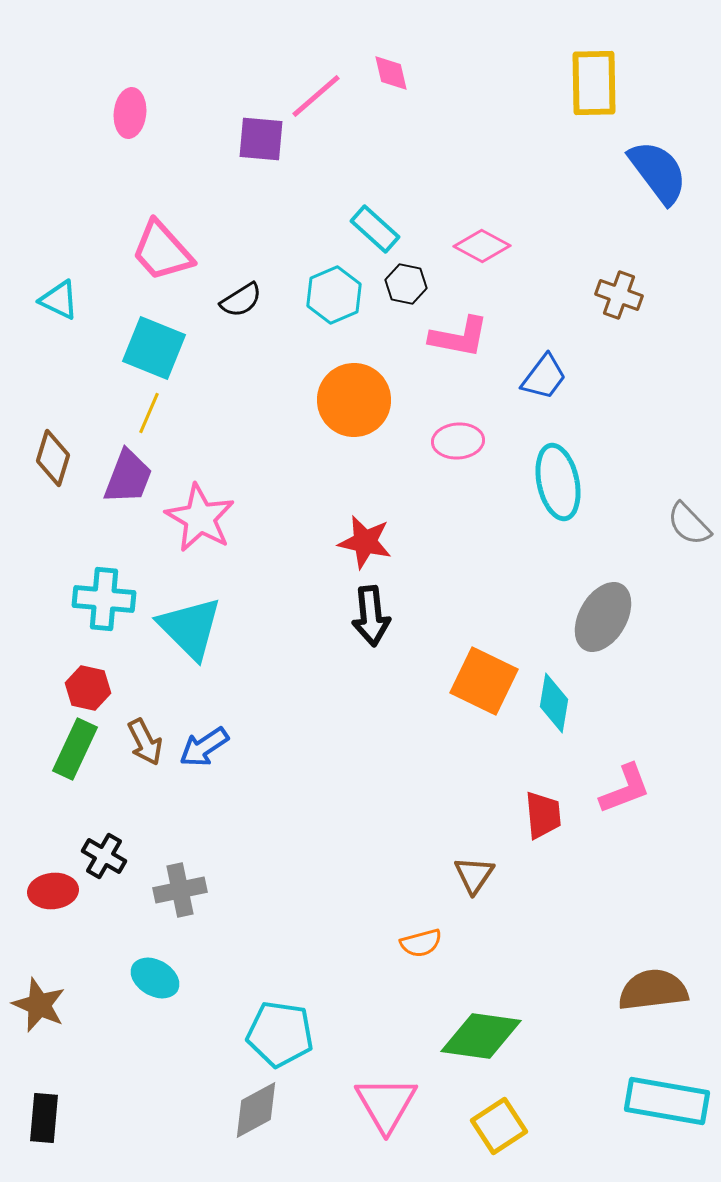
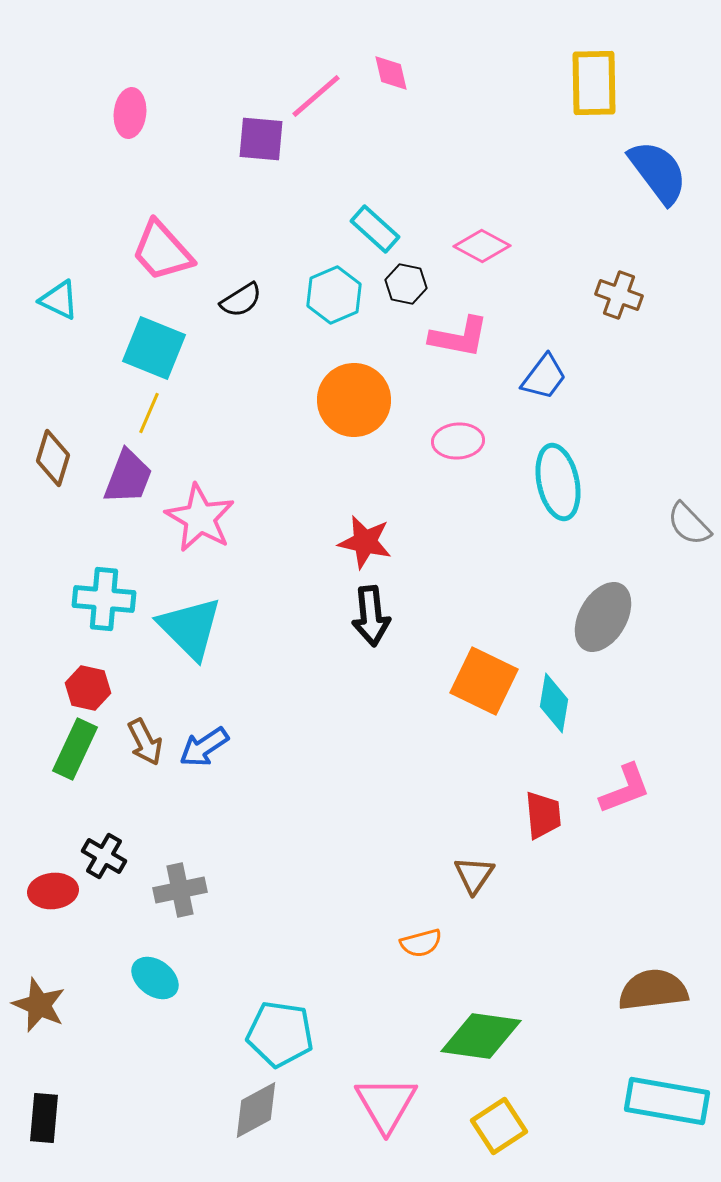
cyan ellipse at (155, 978): rotated 6 degrees clockwise
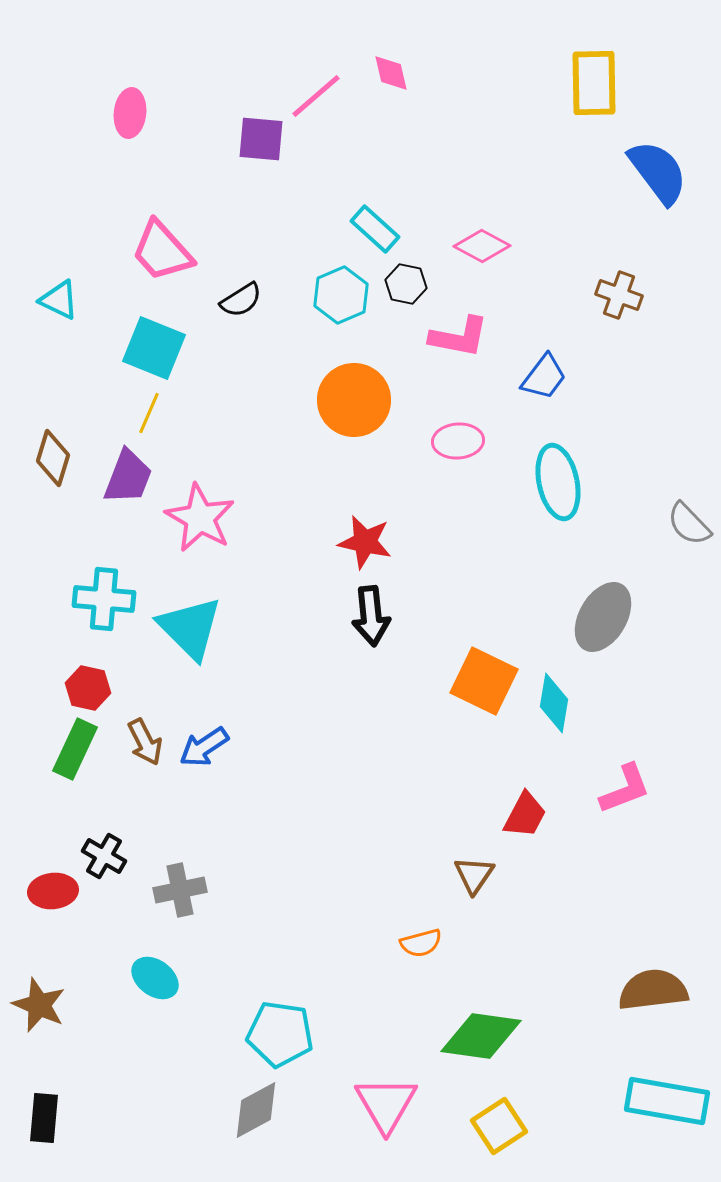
cyan hexagon at (334, 295): moved 7 px right
red trapezoid at (543, 815): moved 18 px left; rotated 33 degrees clockwise
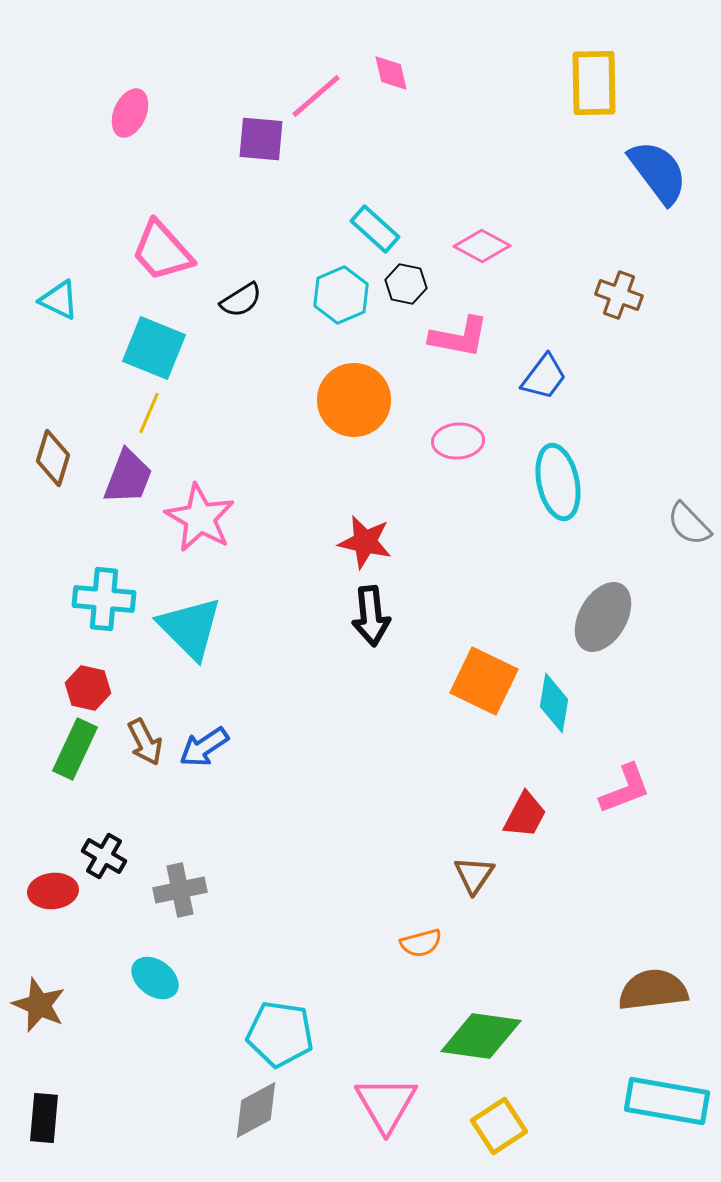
pink ellipse at (130, 113): rotated 18 degrees clockwise
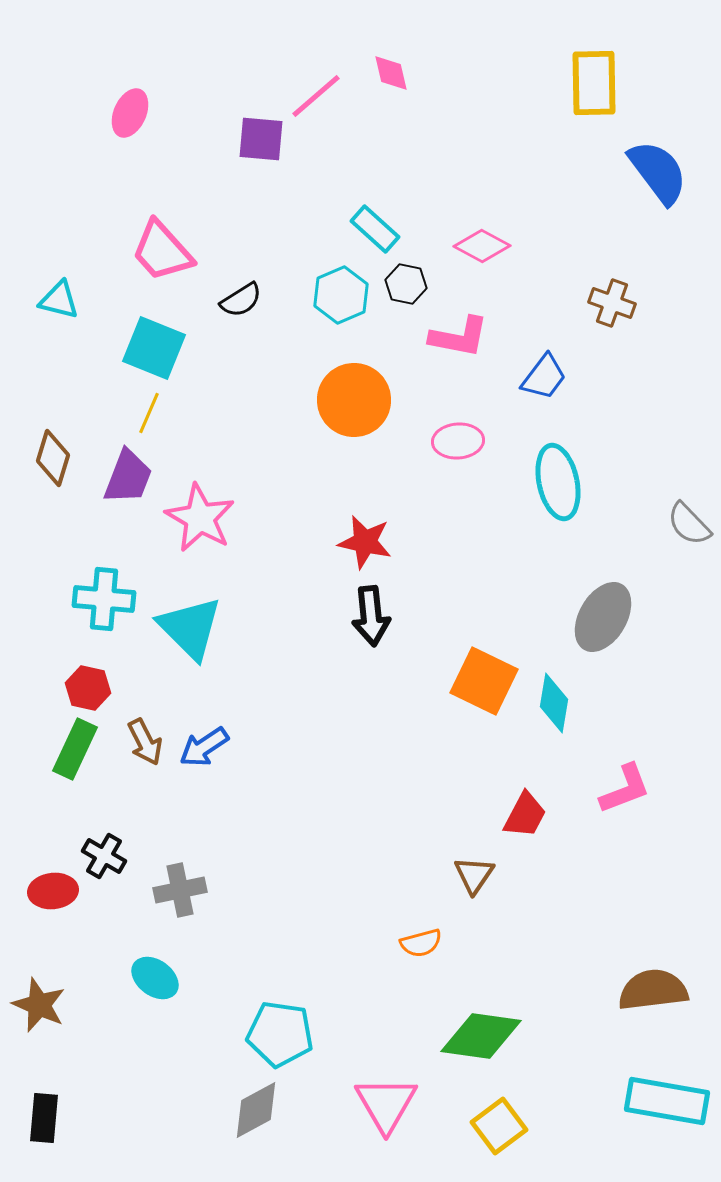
brown cross at (619, 295): moved 7 px left, 8 px down
cyan triangle at (59, 300): rotated 12 degrees counterclockwise
yellow square at (499, 1126): rotated 4 degrees counterclockwise
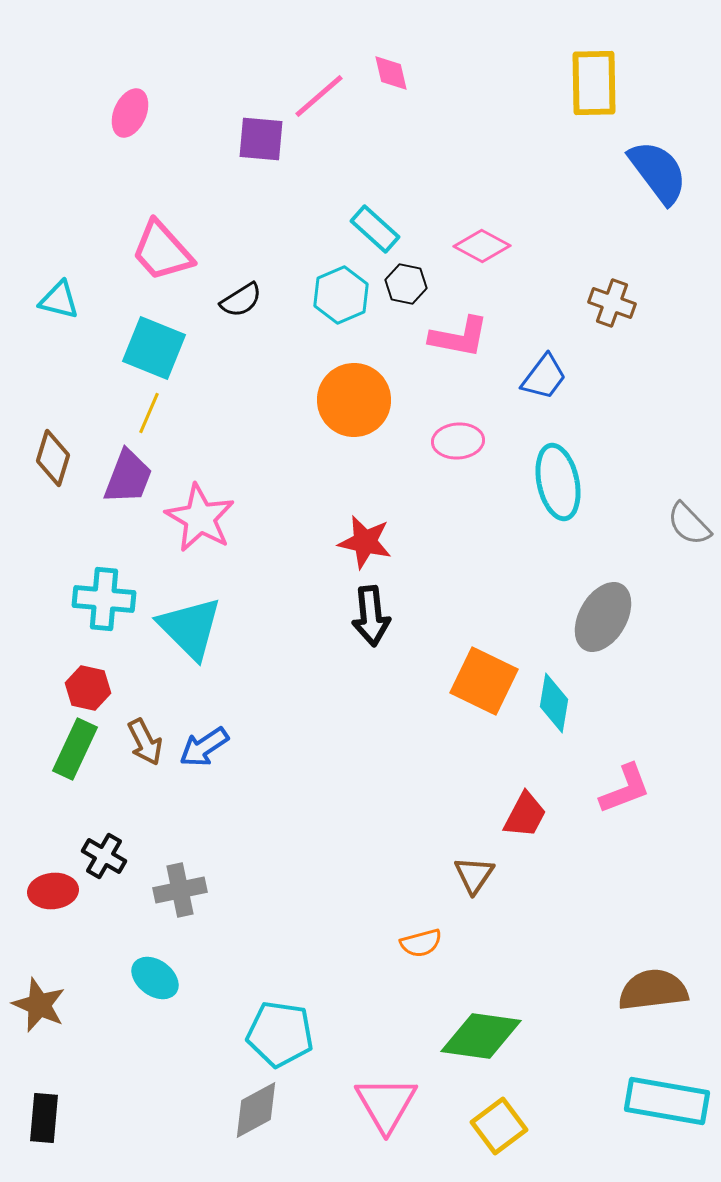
pink line at (316, 96): moved 3 px right
